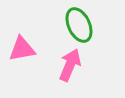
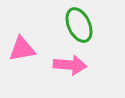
pink arrow: rotated 72 degrees clockwise
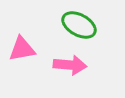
green ellipse: rotated 36 degrees counterclockwise
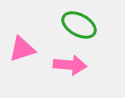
pink triangle: rotated 8 degrees counterclockwise
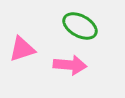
green ellipse: moved 1 px right, 1 px down
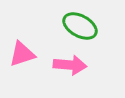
pink triangle: moved 5 px down
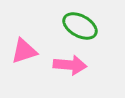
pink triangle: moved 2 px right, 3 px up
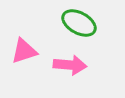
green ellipse: moved 1 px left, 3 px up
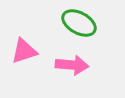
pink arrow: moved 2 px right
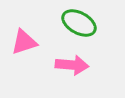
pink triangle: moved 9 px up
